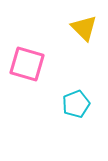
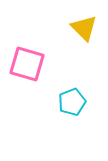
cyan pentagon: moved 4 px left, 2 px up
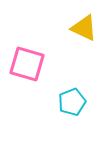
yellow triangle: rotated 20 degrees counterclockwise
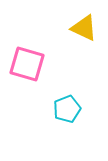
cyan pentagon: moved 5 px left, 7 px down
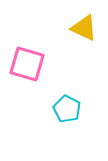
cyan pentagon: rotated 24 degrees counterclockwise
